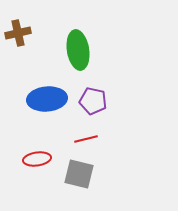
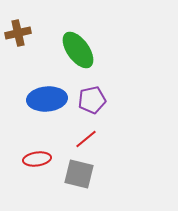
green ellipse: rotated 27 degrees counterclockwise
purple pentagon: moved 1 px left, 1 px up; rotated 24 degrees counterclockwise
red line: rotated 25 degrees counterclockwise
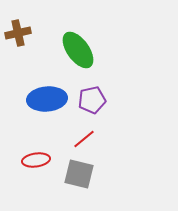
red line: moved 2 px left
red ellipse: moved 1 px left, 1 px down
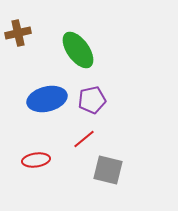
blue ellipse: rotated 9 degrees counterclockwise
gray square: moved 29 px right, 4 px up
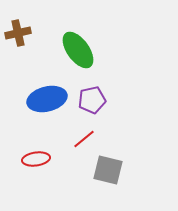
red ellipse: moved 1 px up
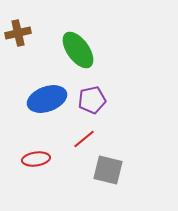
blue ellipse: rotated 6 degrees counterclockwise
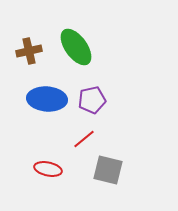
brown cross: moved 11 px right, 18 px down
green ellipse: moved 2 px left, 3 px up
blue ellipse: rotated 24 degrees clockwise
red ellipse: moved 12 px right, 10 px down; rotated 20 degrees clockwise
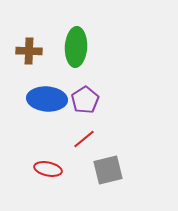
green ellipse: rotated 39 degrees clockwise
brown cross: rotated 15 degrees clockwise
purple pentagon: moved 7 px left; rotated 20 degrees counterclockwise
gray square: rotated 28 degrees counterclockwise
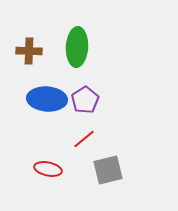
green ellipse: moved 1 px right
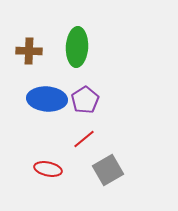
gray square: rotated 16 degrees counterclockwise
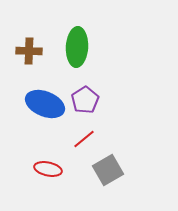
blue ellipse: moved 2 px left, 5 px down; rotated 18 degrees clockwise
